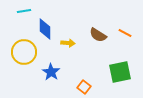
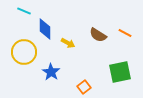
cyan line: rotated 32 degrees clockwise
yellow arrow: rotated 24 degrees clockwise
orange square: rotated 16 degrees clockwise
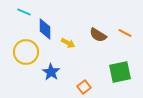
cyan line: moved 1 px down
yellow circle: moved 2 px right
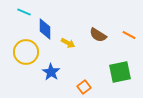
orange line: moved 4 px right, 2 px down
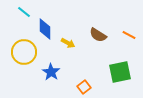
cyan line: rotated 16 degrees clockwise
yellow circle: moved 2 px left
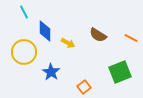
cyan line: rotated 24 degrees clockwise
blue diamond: moved 2 px down
orange line: moved 2 px right, 3 px down
green square: rotated 10 degrees counterclockwise
